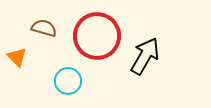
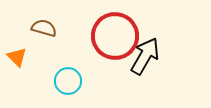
red circle: moved 18 px right
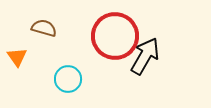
orange triangle: rotated 10 degrees clockwise
cyan circle: moved 2 px up
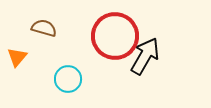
orange triangle: rotated 15 degrees clockwise
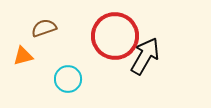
brown semicircle: rotated 35 degrees counterclockwise
orange triangle: moved 6 px right, 1 px up; rotated 35 degrees clockwise
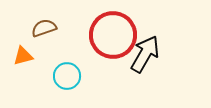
red circle: moved 2 px left, 1 px up
black arrow: moved 2 px up
cyan circle: moved 1 px left, 3 px up
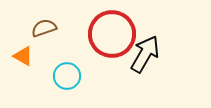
red circle: moved 1 px left, 1 px up
orange triangle: rotated 45 degrees clockwise
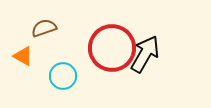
red circle: moved 14 px down
cyan circle: moved 4 px left
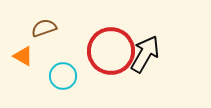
red circle: moved 1 px left, 3 px down
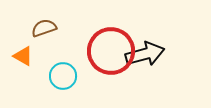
black arrow: rotated 45 degrees clockwise
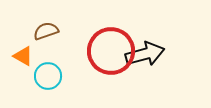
brown semicircle: moved 2 px right, 3 px down
cyan circle: moved 15 px left
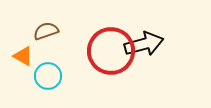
black arrow: moved 1 px left, 10 px up
